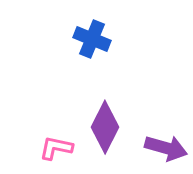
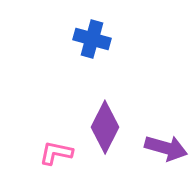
blue cross: rotated 6 degrees counterclockwise
pink L-shape: moved 5 px down
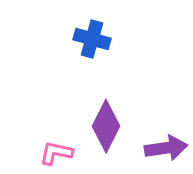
purple diamond: moved 1 px right, 1 px up
purple arrow: rotated 24 degrees counterclockwise
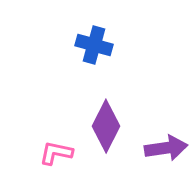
blue cross: moved 2 px right, 6 px down
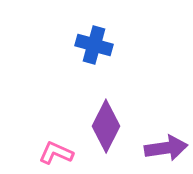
pink L-shape: rotated 12 degrees clockwise
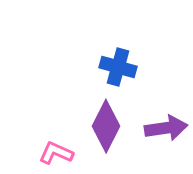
blue cross: moved 24 px right, 22 px down
purple arrow: moved 20 px up
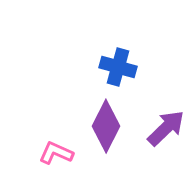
purple arrow: rotated 36 degrees counterclockwise
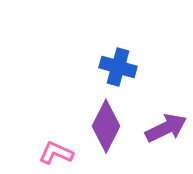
purple arrow: rotated 18 degrees clockwise
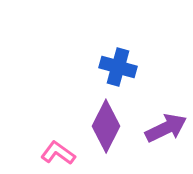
pink L-shape: moved 2 px right; rotated 12 degrees clockwise
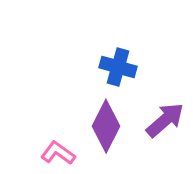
purple arrow: moved 1 px left, 8 px up; rotated 15 degrees counterclockwise
